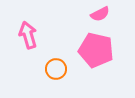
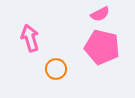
pink arrow: moved 2 px right, 3 px down
pink pentagon: moved 6 px right, 3 px up
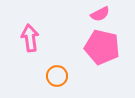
pink arrow: rotated 8 degrees clockwise
orange circle: moved 1 px right, 7 px down
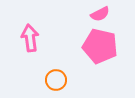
pink pentagon: moved 2 px left, 1 px up
orange circle: moved 1 px left, 4 px down
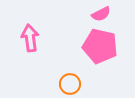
pink semicircle: moved 1 px right
orange circle: moved 14 px right, 4 px down
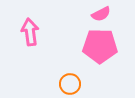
pink arrow: moved 6 px up
pink pentagon: rotated 12 degrees counterclockwise
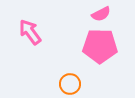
pink arrow: rotated 28 degrees counterclockwise
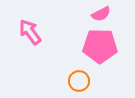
orange circle: moved 9 px right, 3 px up
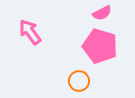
pink semicircle: moved 1 px right, 1 px up
pink pentagon: rotated 16 degrees clockwise
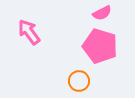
pink arrow: moved 1 px left
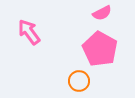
pink pentagon: moved 3 px down; rotated 12 degrees clockwise
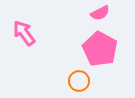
pink semicircle: moved 2 px left
pink arrow: moved 5 px left, 1 px down
